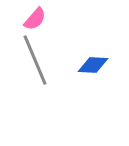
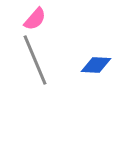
blue diamond: moved 3 px right
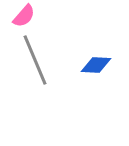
pink semicircle: moved 11 px left, 3 px up
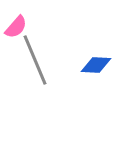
pink semicircle: moved 8 px left, 11 px down
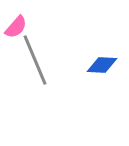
blue diamond: moved 6 px right
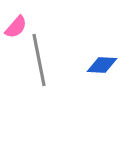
gray line: moved 4 px right; rotated 12 degrees clockwise
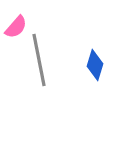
blue diamond: moved 7 px left; rotated 76 degrees counterclockwise
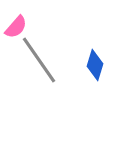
gray line: rotated 24 degrees counterclockwise
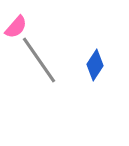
blue diamond: rotated 16 degrees clockwise
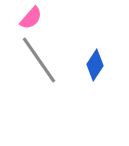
pink semicircle: moved 15 px right, 9 px up
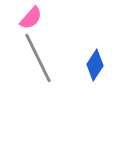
gray line: moved 1 px left, 2 px up; rotated 9 degrees clockwise
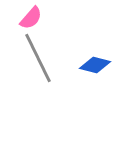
blue diamond: rotated 72 degrees clockwise
